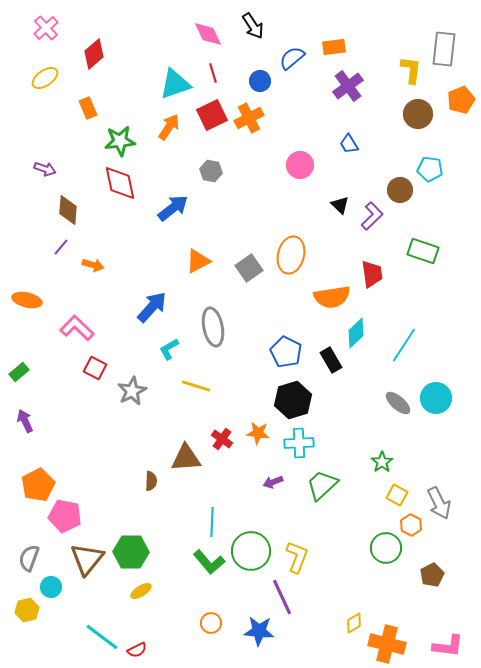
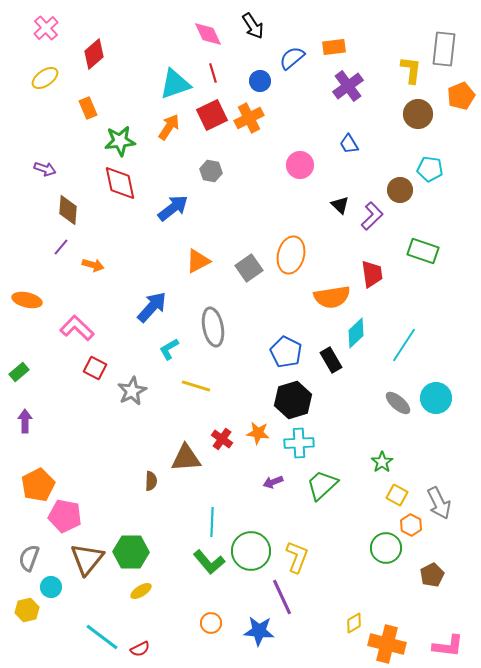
orange pentagon at (461, 100): moved 4 px up
purple arrow at (25, 421): rotated 25 degrees clockwise
red semicircle at (137, 650): moved 3 px right, 1 px up
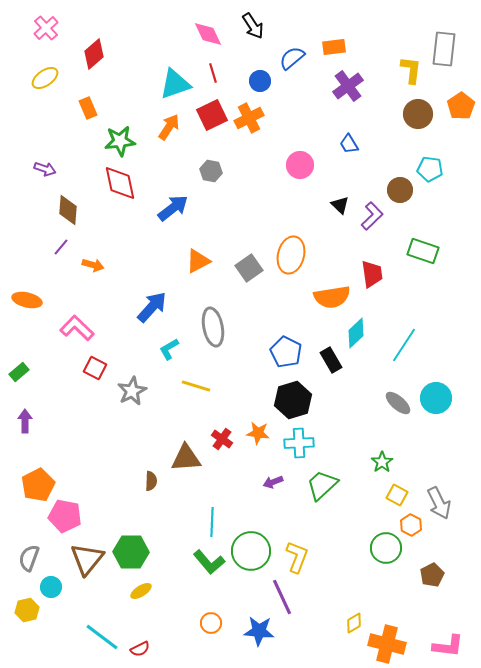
orange pentagon at (461, 96): moved 10 px down; rotated 12 degrees counterclockwise
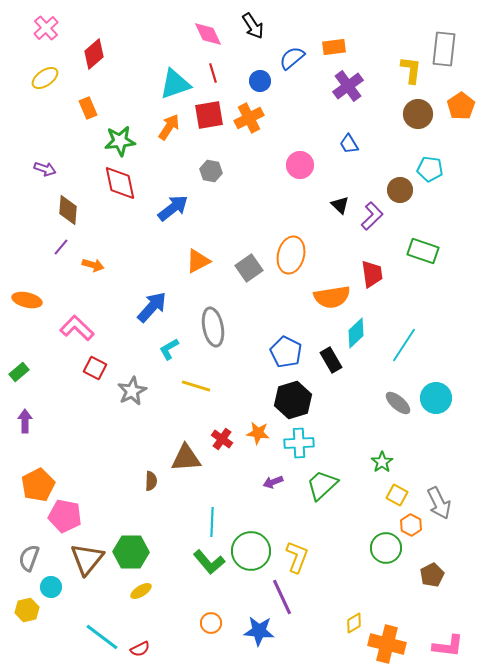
red square at (212, 115): moved 3 px left; rotated 16 degrees clockwise
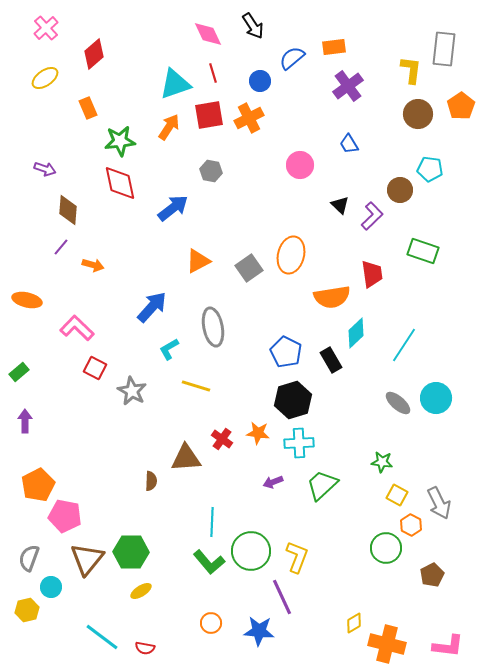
gray star at (132, 391): rotated 16 degrees counterclockwise
green star at (382, 462): rotated 30 degrees counterclockwise
red semicircle at (140, 649): moved 5 px right, 1 px up; rotated 36 degrees clockwise
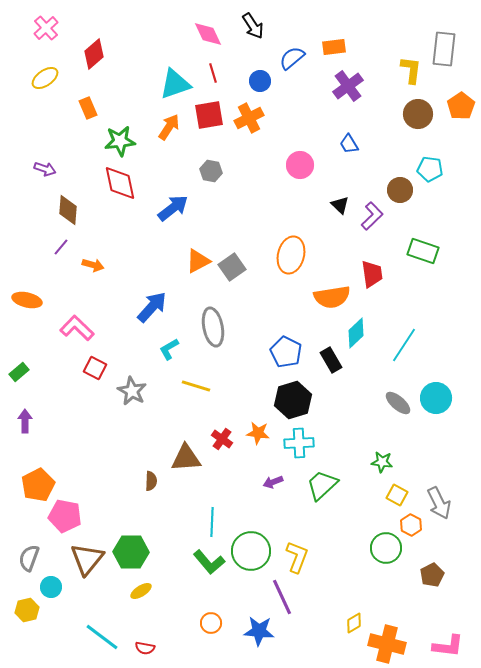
gray square at (249, 268): moved 17 px left, 1 px up
